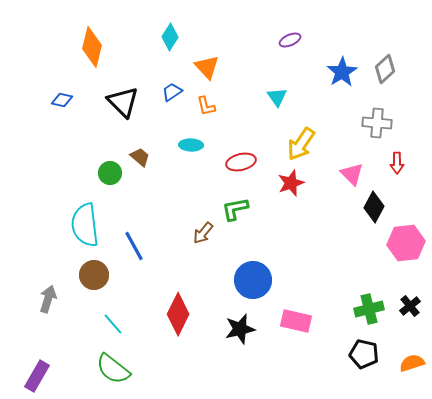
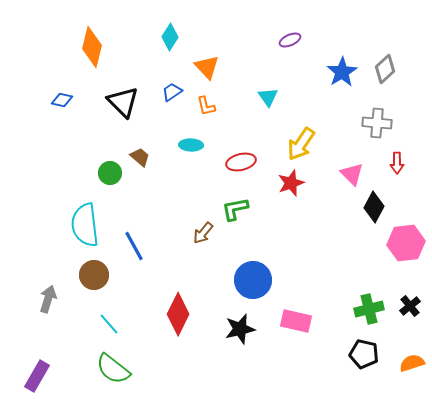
cyan triangle: moved 9 px left
cyan line: moved 4 px left
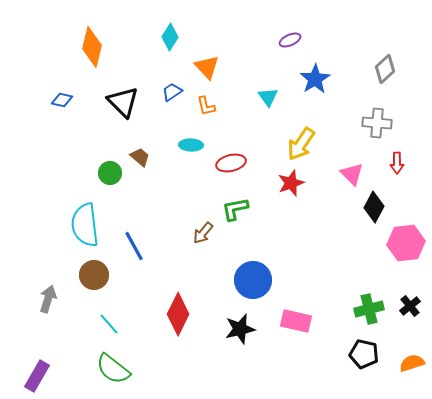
blue star: moved 27 px left, 7 px down
red ellipse: moved 10 px left, 1 px down
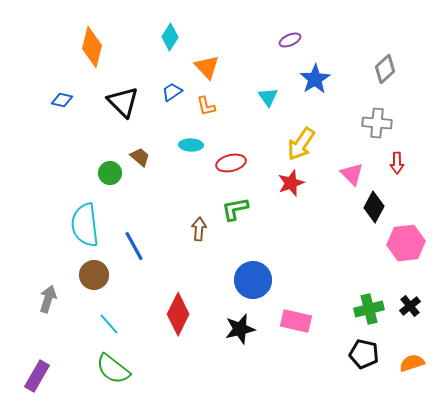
brown arrow: moved 4 px left, 4 px up; rotated 145 degrees clockwise
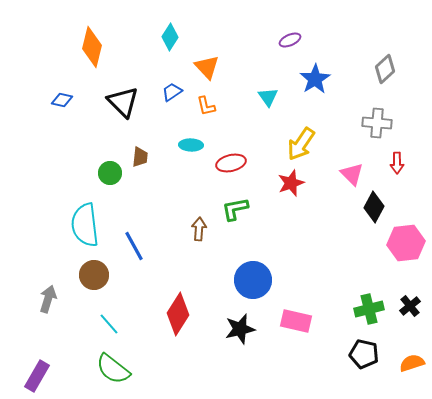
brown trapezoid: rotated 55 degrees clockwise
red diamond: rotated 6 degrees clockwise
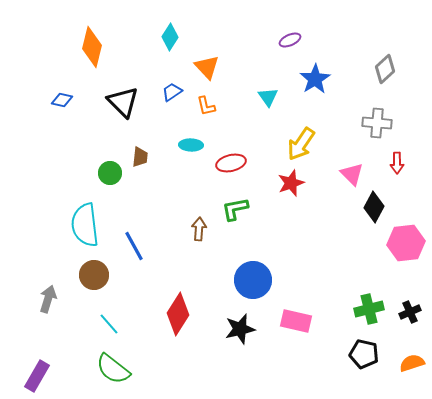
black cross: moved 6 px down; rotated 15 degrees clockwise
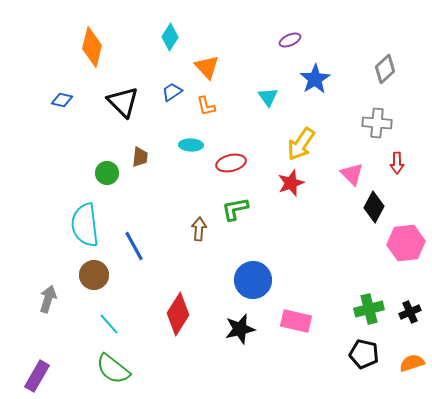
green circle: moved 3 px left
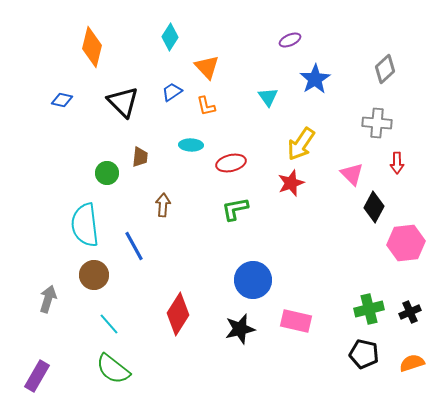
brown arrow: moved 36 px left, 24 px up
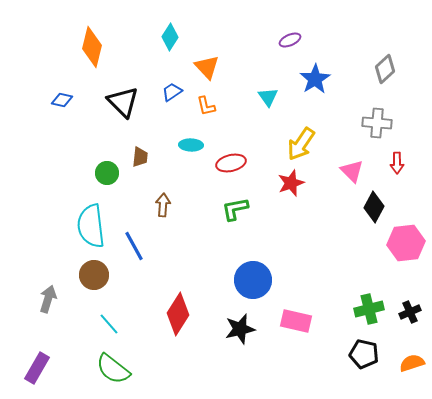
pink triangle: moved 3 px up
cyan semicircle: moved 6 px right, 1 px down
purple rectangle: moved 8 px up
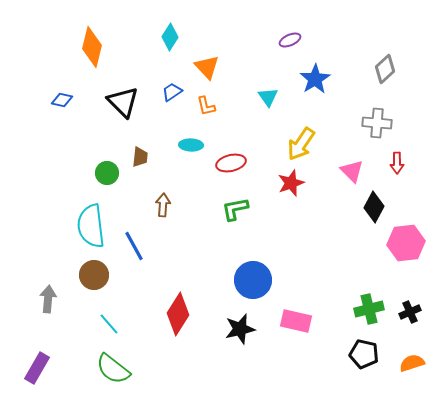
gray arrow: rotated 12 degrees counterclockwise
